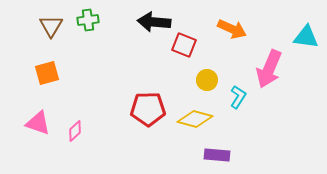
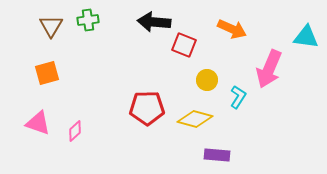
red pentagon: moved 1 px left, 1 px up
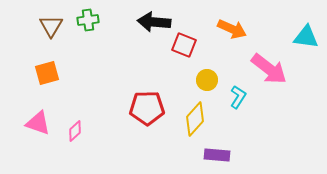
pink arrow: rotated 75 degrees counterclockwise
yellow diamond: rotated 64 degrees counterclockwise
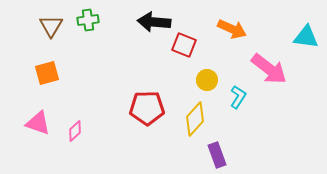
purple rectangle: rotated 65 degrees clockwise
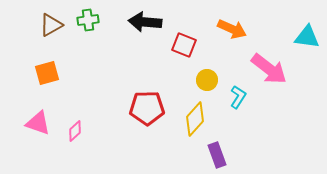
black arrow: moved 9 px left
brown triangle: moved 1 px up; rotated 30 degrees clockwise
cyan triangle: moved 1 px right
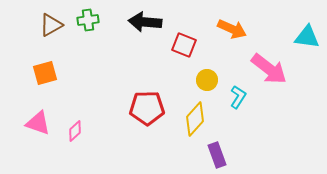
orange square: moved 2 px left
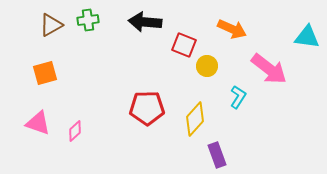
yellow circle: moved 14 px up
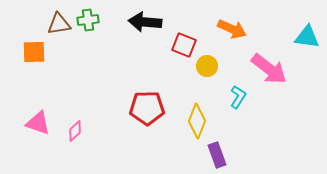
brown triangle: moved 8 px right, 1 px up; rotated 20 degrees clockwise
orange square: moved 11 px left, 21 px up; rotated 15 degrees clockwise
yellow diamond: moved 2 px right, 2 px down; rotated 20 degrees counterclockwise
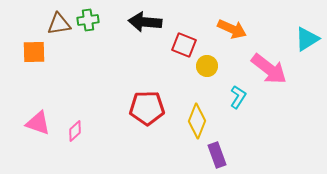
cyan triangle: moved 2 px down; rotated 40 degrees counterclockwise
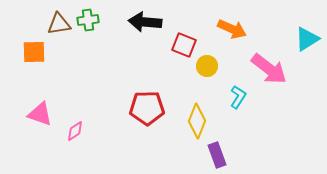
pink triangle: moved 2 px right, 9 px up
pink diamond: rotated 10 degrees clockwise
